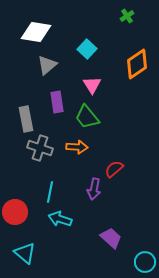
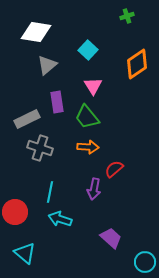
green cross: rotated 16 degrees clockwise
cyan square: moved 1 px right, 1 px down
pink triangle: moved 1 px right, 1 px down
gray rectangle: moved 1 px right; rotated 75 degrees clockwise
orange arrow: moved 11 px right
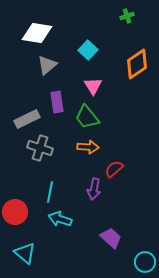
white diamond: moved 1 px right, 1 px down
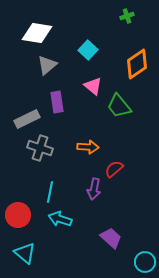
pink triangle: rotated 18 degrees counterclockwise
green trapezoid: moved 32 px right, 11 px up
red circle: moved 3 px right, 3 px down
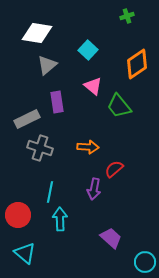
cyan arrow: rotated 70 degrees clockwise
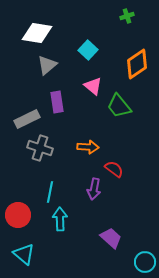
red semicircle: rotated 78 degrees clockwise
cyan triangle: moved 1 px left, 1 px down
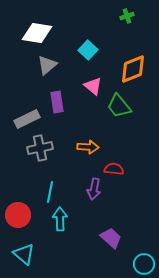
orange diamond: moved 4 px left, 5 px down; rotated 12 degrees clockwise
gray cross: rotated 30 degrees counterclockwise
red semicircle: rotated 30 degrees counterclockwise
cyan circle: moved 1 px left, 2 px down
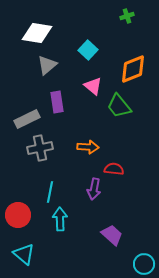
purple trapezoid: moved 1 px right, 3 px up
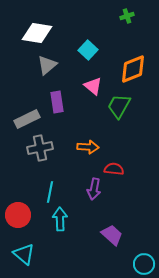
green trapezoid: rotated 68 degrees clockwise
